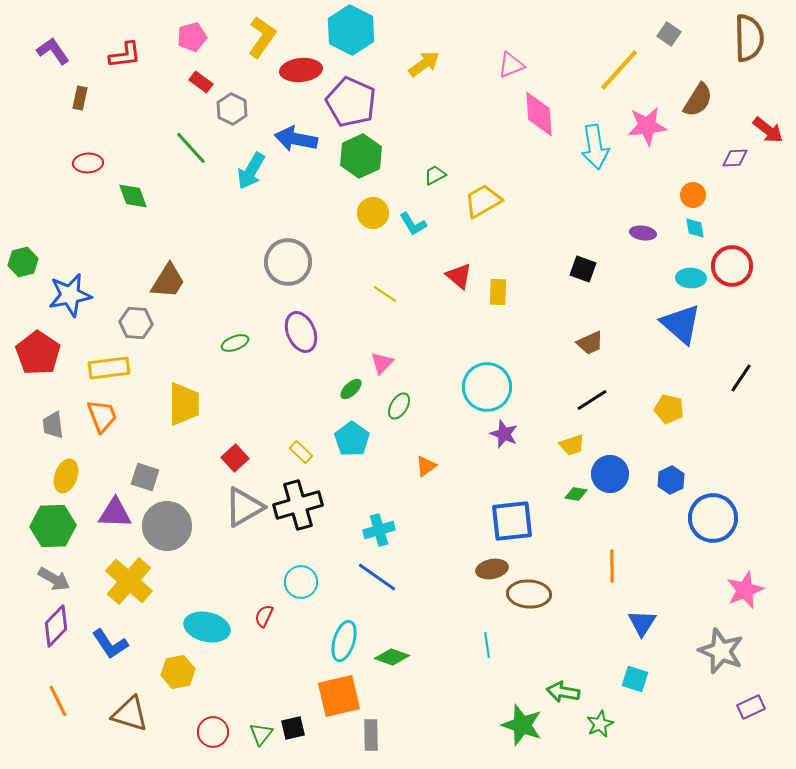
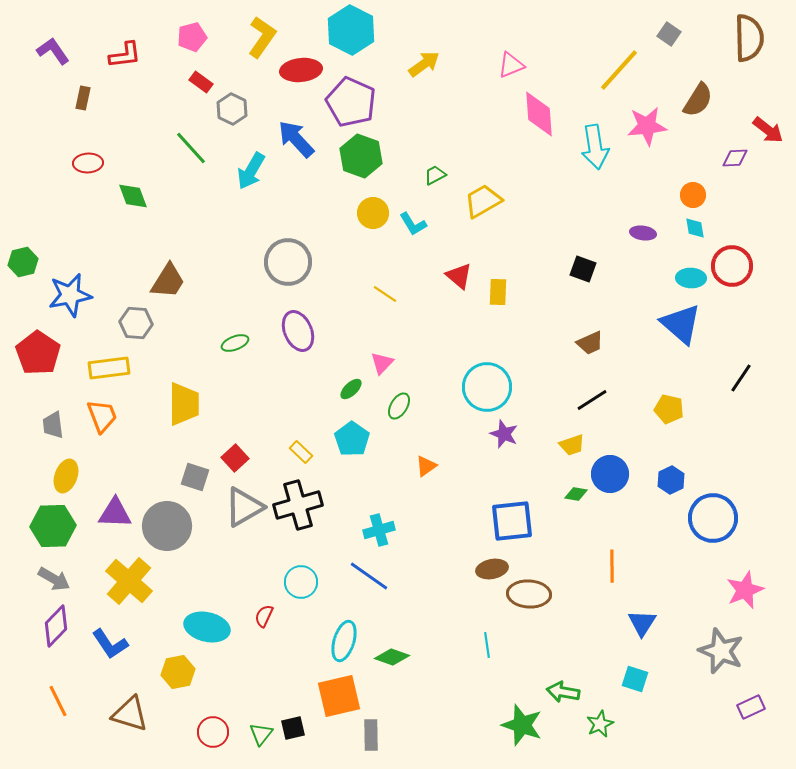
brown rectangle at (80, 98): moved 3 px right
blue arrow at (296, 139): rotated 36 degrees clockwise
green hexagon at (361, 156): rotated 15 degrees counterclockwise
purple ellipse at (301, 332): moved 3 px left, 1 px up
gray square at (145, 477): moved 50 px right
blue line at (377, 577): moved 8 px left, 1 px up
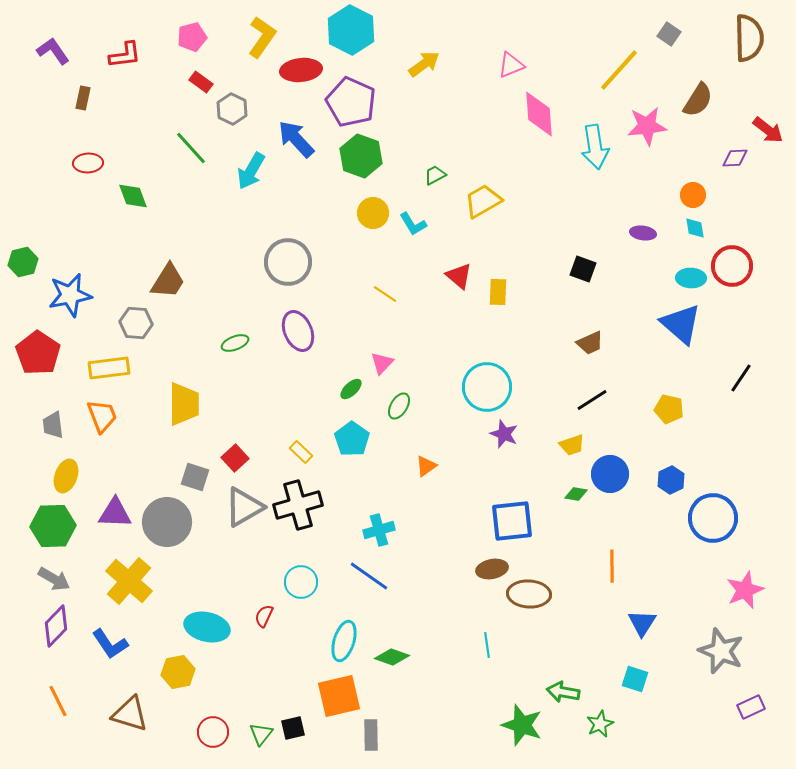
gray circle at (167, 526): moved 4 px up
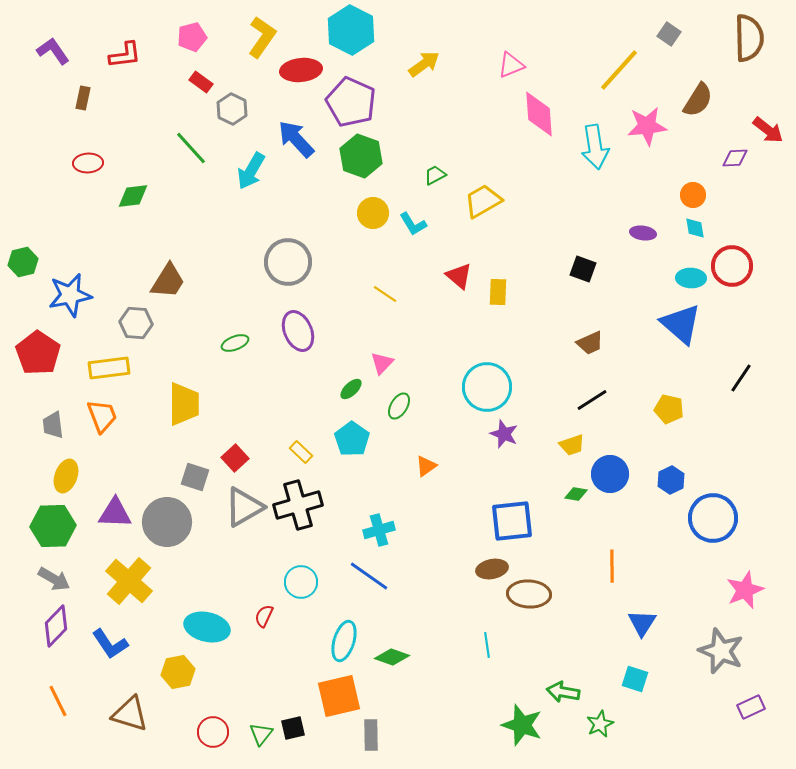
green diamond at (133, 196): rotated 76 degrees counterclockwise
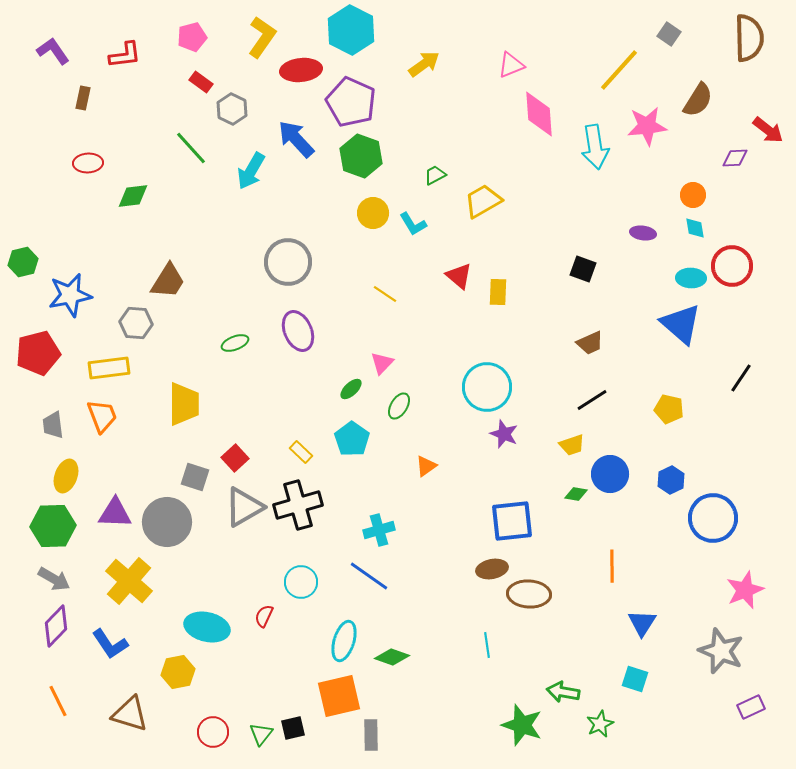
red pentagon at (38, 353): rotated 24 degrees clockwise
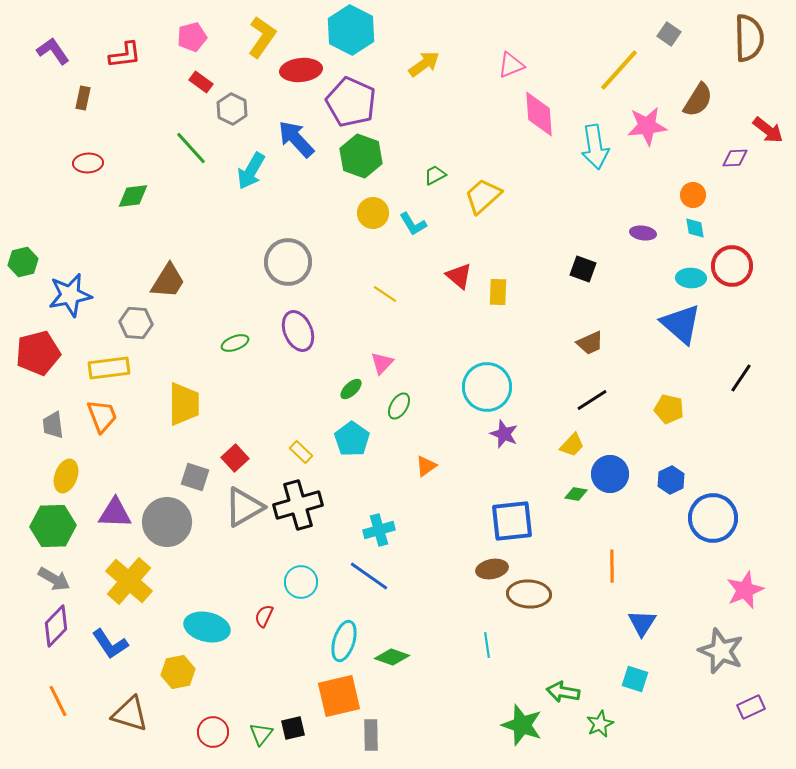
yellow trapezoid at (483, 201): moved 5 px up; rotated 12 degrees counterclockwise
yellow trapezoid at (572, 445): rotated 28 degrees counterclockwise
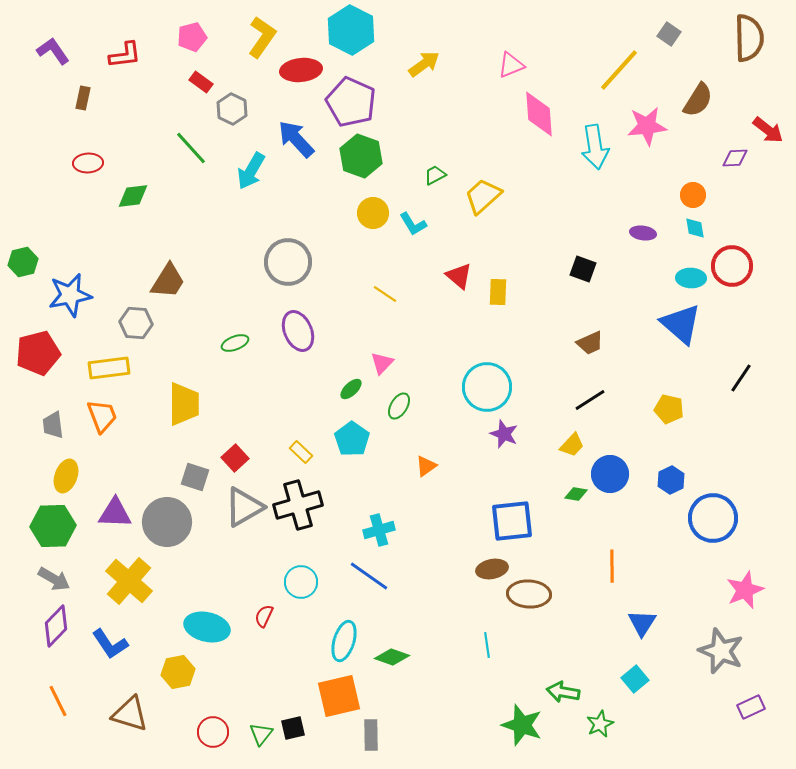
black line at (592, 400): moved 2 px left
cyan square at (635, 679): rotated 32 degrees clockwise
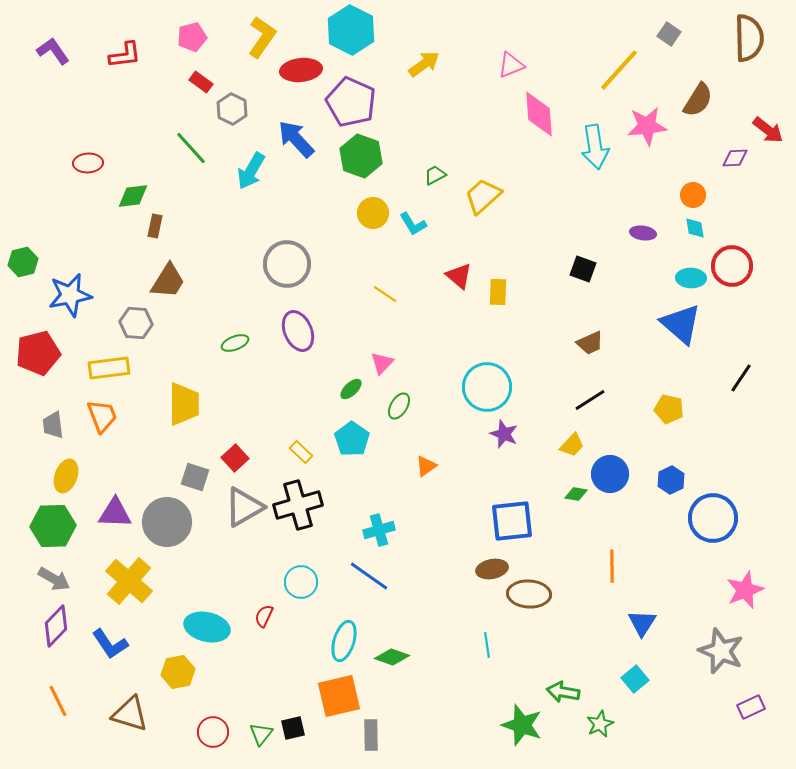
brown rectangle at (83, 98): moved 72 px right, 128 px down
gray circle at (288, 262): moved 1 px left, 2 px down
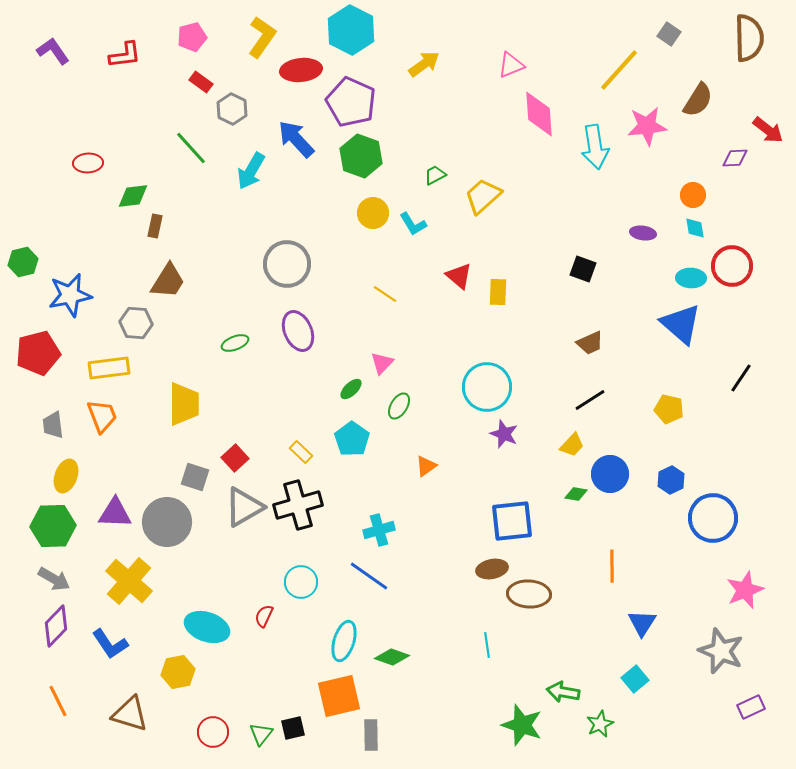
cyan ellipse at (207, 627): rotated 6 degrees clockwise
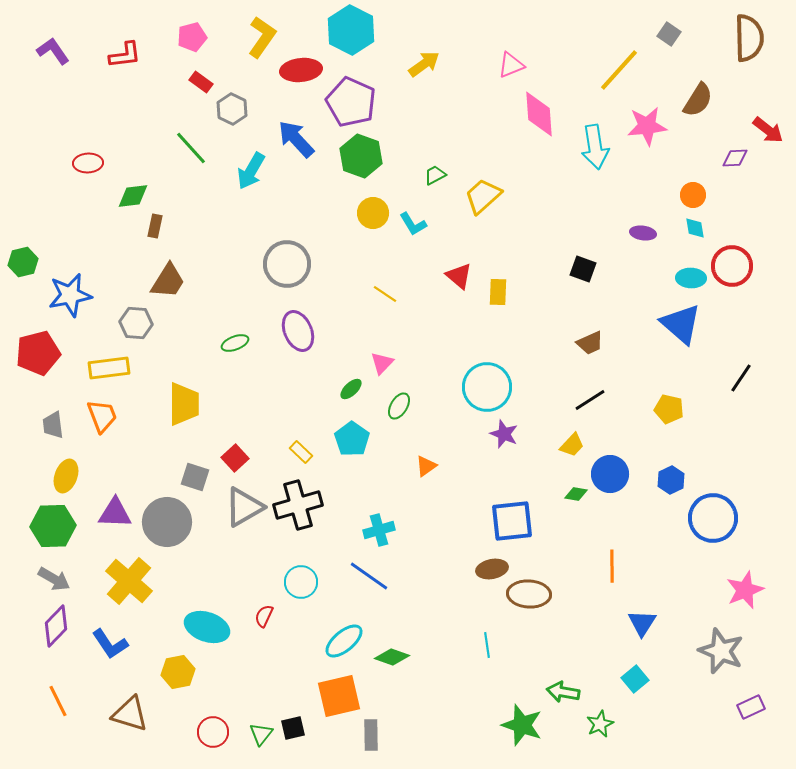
cyan ellipse at (344, 641): rotated 33 degrees clockwise
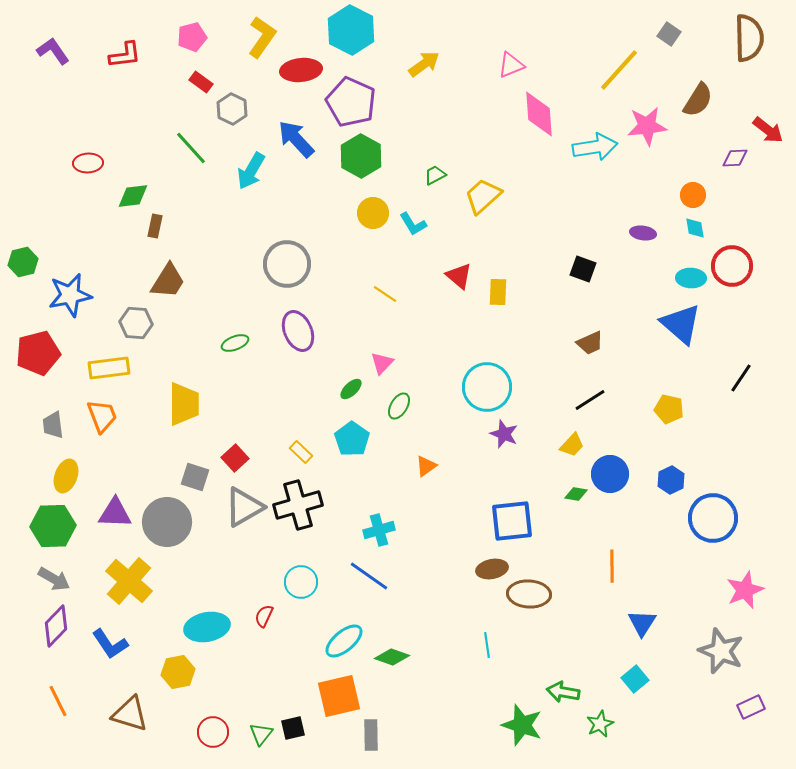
cyan arrow at (595, 147): rotated 90 degrees counterclockwise
green hexagon at (361, 156): rotated 9 degrees clockwise
cyan ellipse at (207, 627): rotated 30 degrees counterclockwise
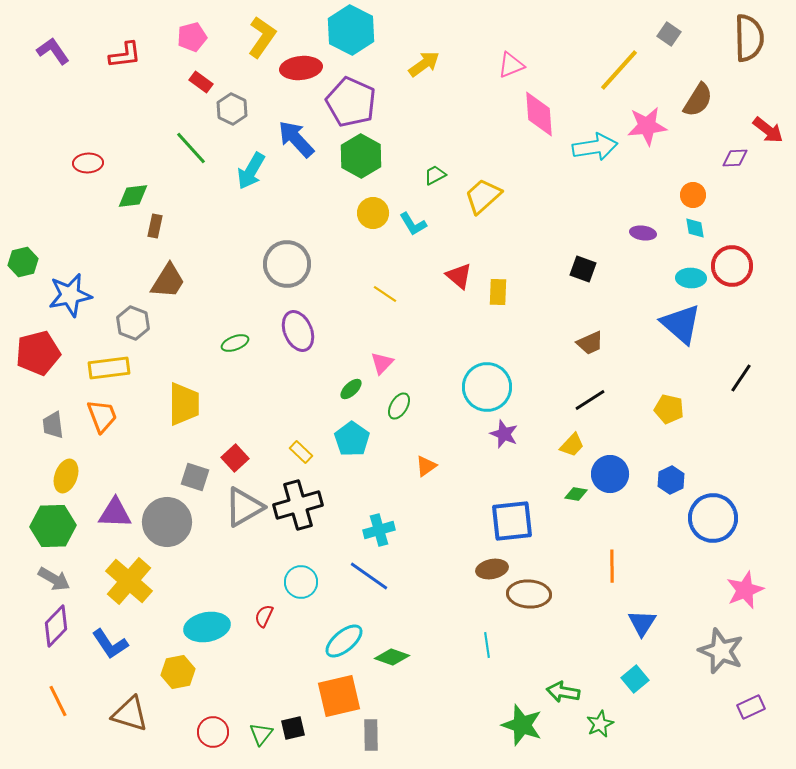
red ellipse at (301, 70): moved 2 px up
gray hexagon at (136, 323): moved 3 px left; rotated 16 degrees clockwise
